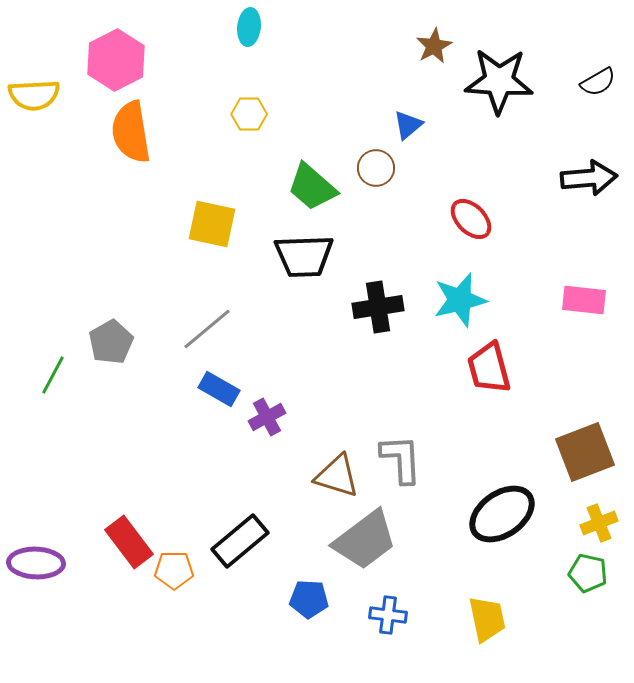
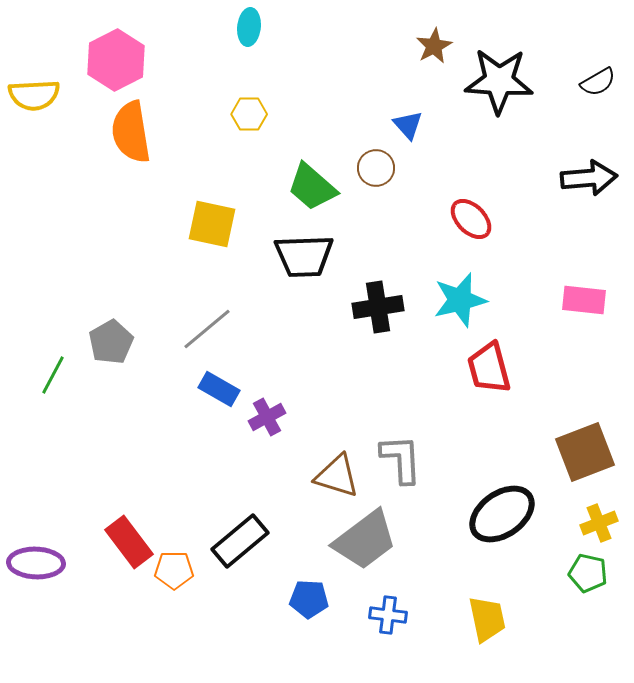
blue triangle: rotated 32 degrees counterclockwise
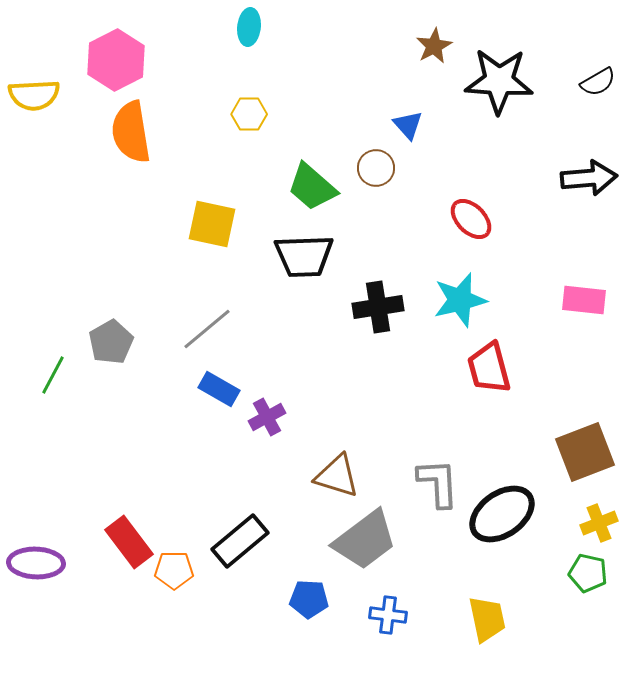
gray L-shape: moved 37 px right, 24 px down
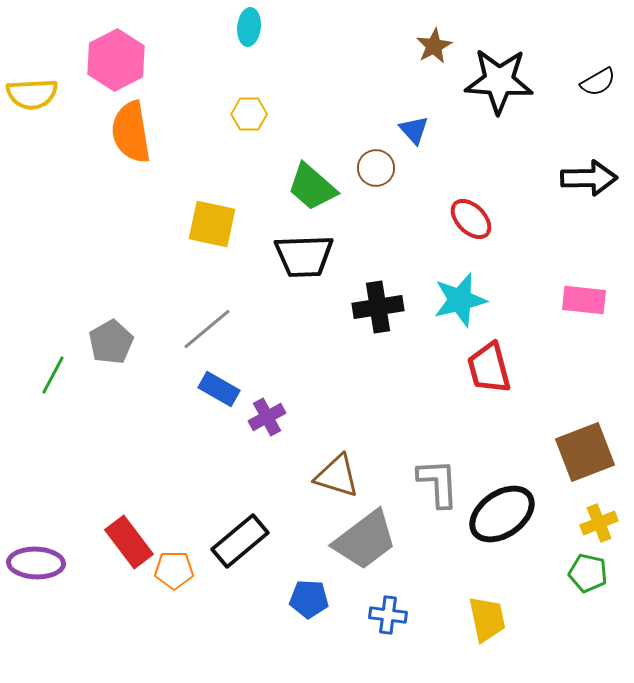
yellow semicircle: moved 2 px left, 1 px up
blue triangle: moved 6 px right, 5 px down
black arrow: rotated 4 degrees clockwise
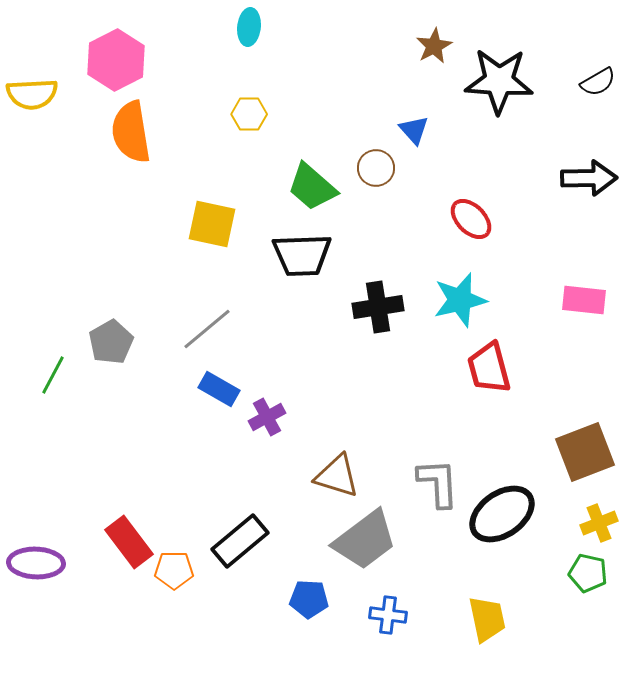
black trapezoid: moved 2 px left, 1 px up
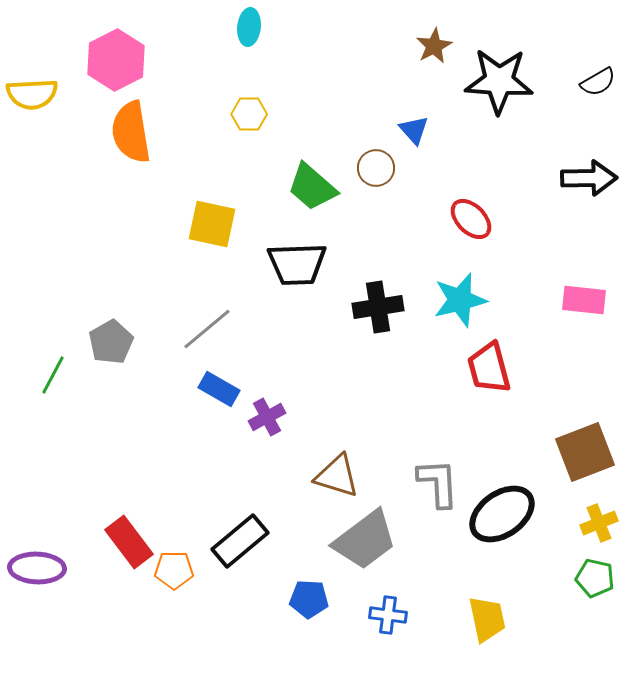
black trapezoid: moved 5 px left, 9 px down
purple ellipse: moved 1 px right, 5 px down
green pentagon: moved 7 px right, 5 px down
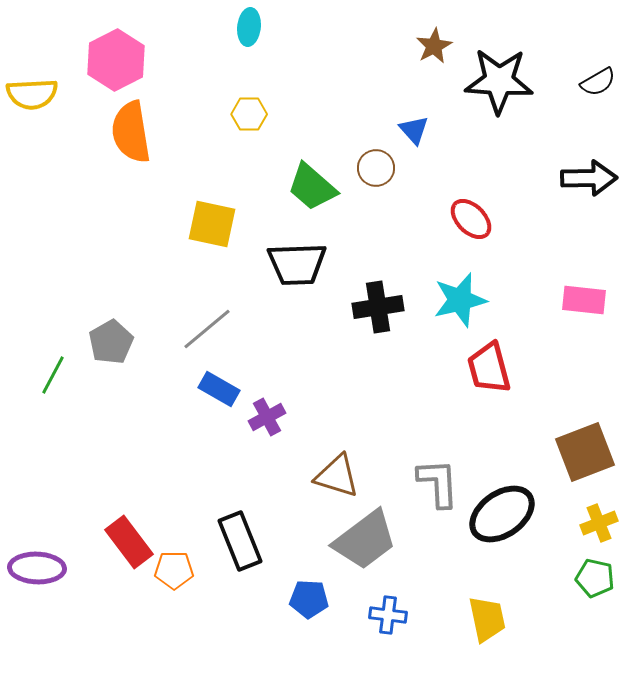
black rectangle: rotated 72 degrees counterclockwise
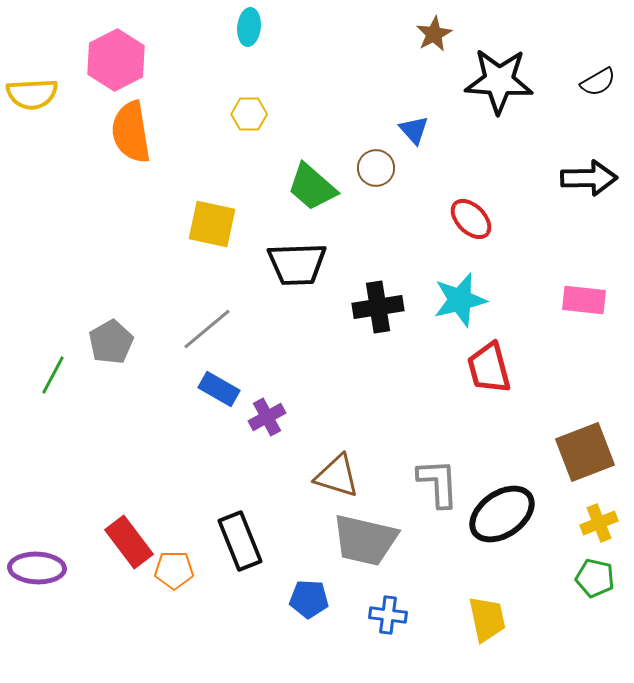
brown star: moved 12 px up
gray trapezoid: rotated 50 degrees clockwise
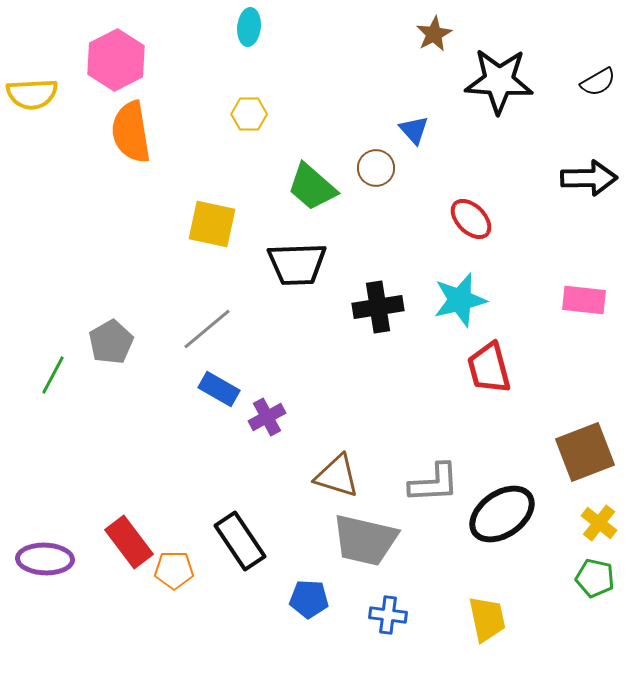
gray L-shape: moved 4 px left; rotated 90 degrees clockwise
yellow cross: rotated 30 degrees counterclockwise
black rectangle: rotated 12 degrees counterclockwise
purple ellipse: moved 8 px right, 9 px up
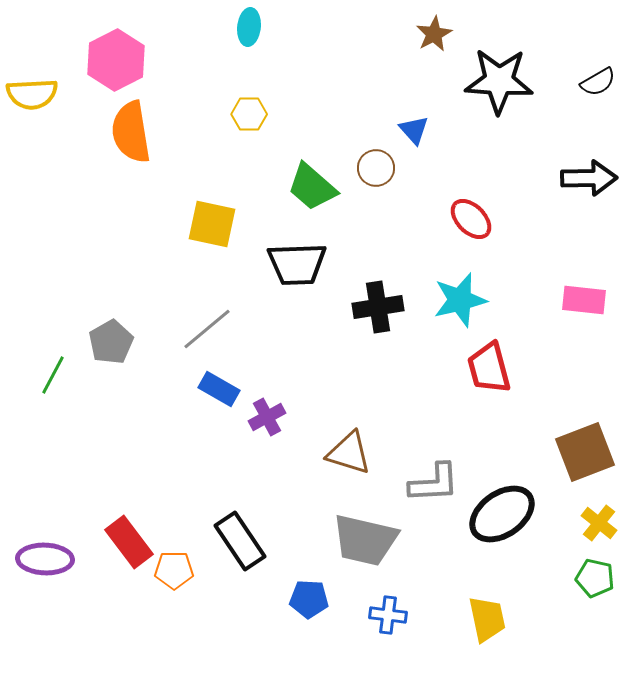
brown triangle: moved 12 px right, 23 px up
